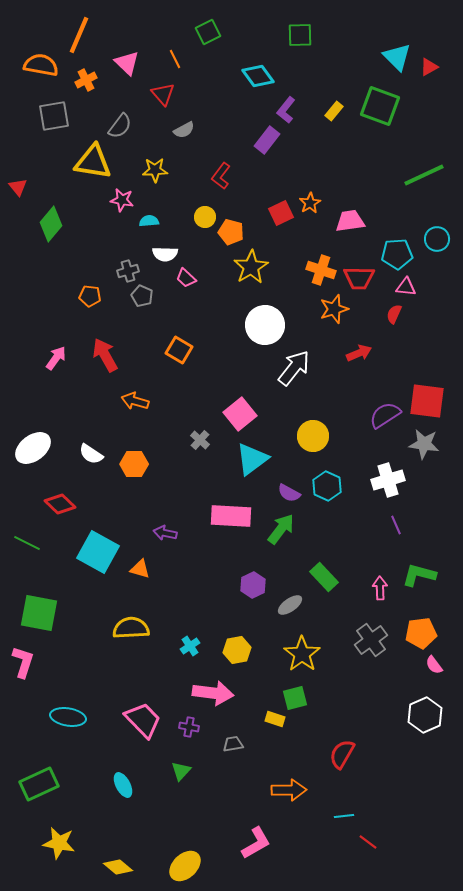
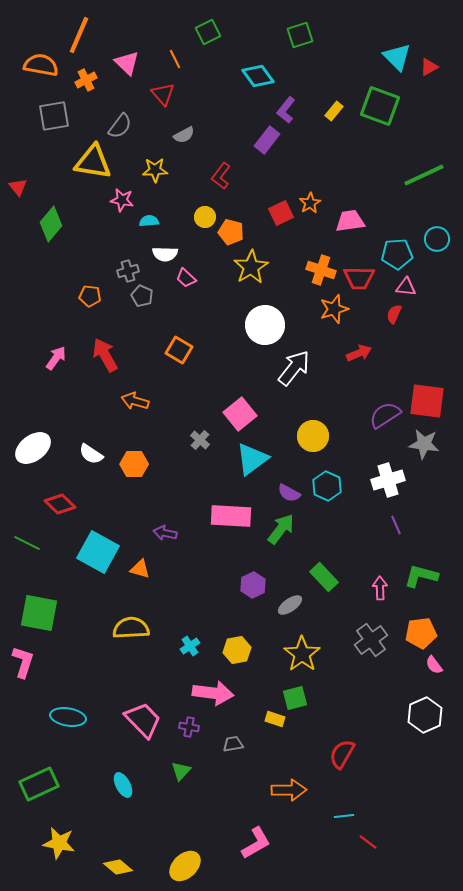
green square at (300, 35): rotated 16 degrees counterclockwise
gray semicircle at (184, 130): moved 5 px down
green L-shape at (419, 575): moved 2 px right, 1 px down
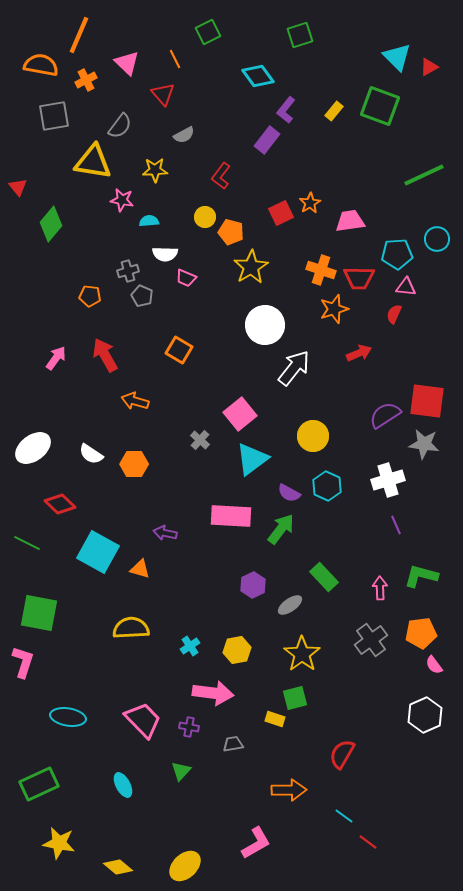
pink trapezoid at (186, 278): rotated 20 degrees counterclockwise
cyan line at (344, 816): rotated 42 degrees clockwise
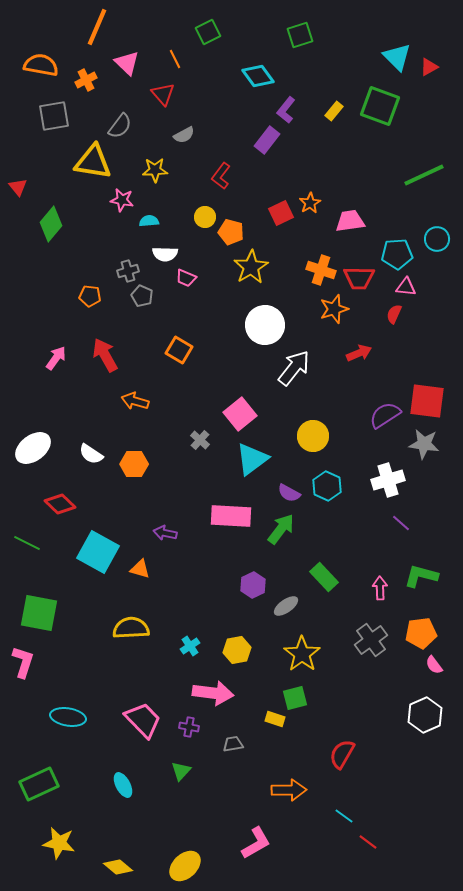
orange line at (79, 35): moved 18 px right, 8 px up
purple line at (396, 525): moved 5 px right, 2 px up; rotated 24 degrees counterclockwise
gray ellipse at (290, 605): moved 4 px left, 1 px down
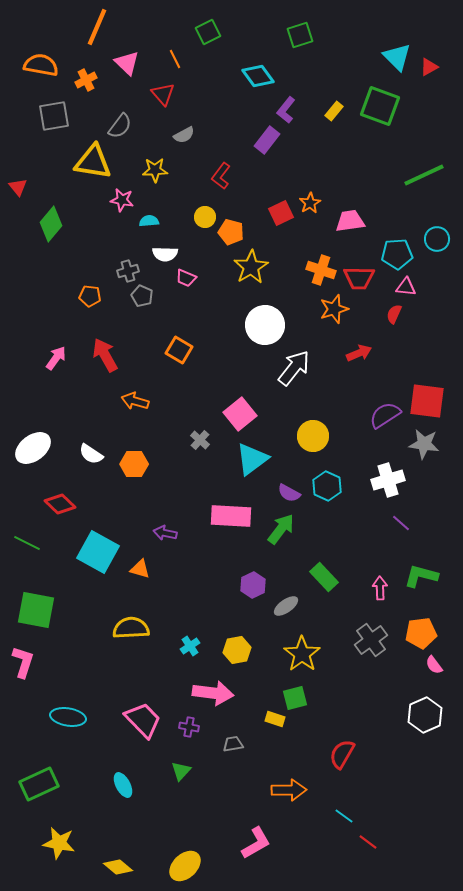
green square at (39, 613): moved 3 px left, 3 px up
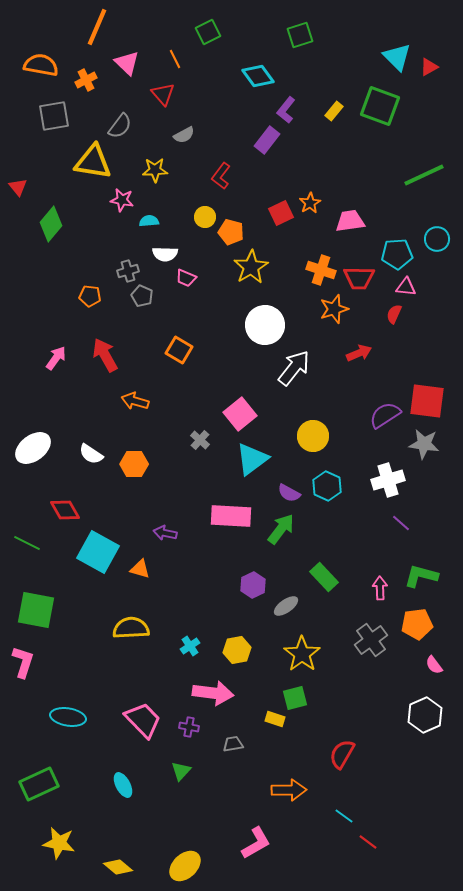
red diamond at (60, 504): moved 5 px right, 6 px down; rotated 16 degrees clockwise
orange pentagon at (421, 633): moved 4 px left, 9 px up
